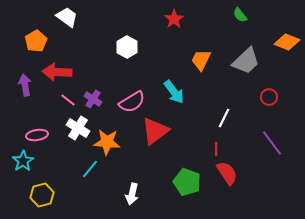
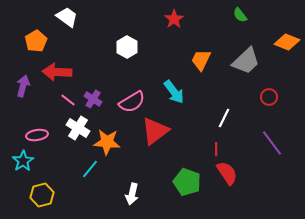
purple arrow: moved 2 px left, 1 px down; rotated 25 degrees clockwise
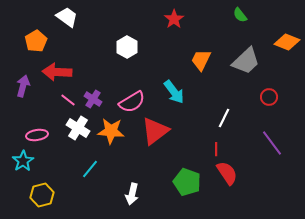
orange star: moved 4 px right, 11 px up
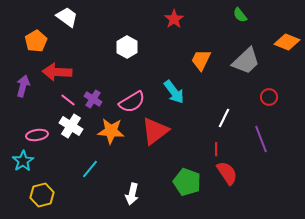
white cross: moved 7 px left, 2 px up
purple line: moved 11 px left, 4 px up; rotated 16 degrees clockwise
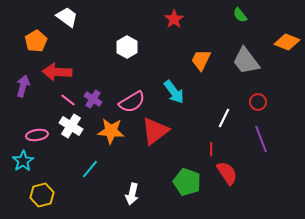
gray trapezoid: rotated 96 degrees clockwise
red circle: moved 11 px left, 5 px down
red line: moved 5 px left
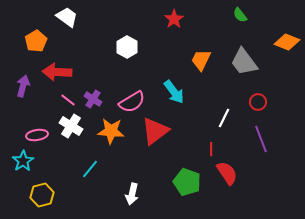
gray trapezoid: moved 2 px left, 1 px down
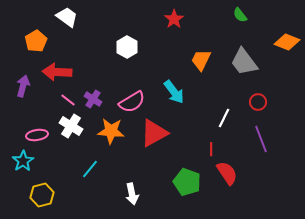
red triangle: moved 1 px left, 2 px down; rotated 8 degrees clockwise
white arrow: rotated 25 degrees counterclockwise
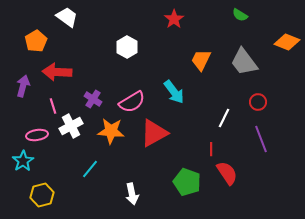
green semicircle: rotated 21 degrees counterclockwise
pink line: moved 15 px left, 6 px down; rotated 35 degrees clockwise
white cross: rotated 30 degrees clockwise
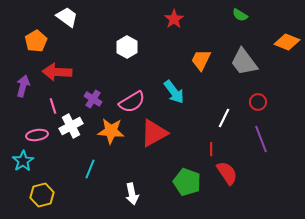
cyan line: rotated 18 degrees counterclockwise
